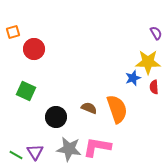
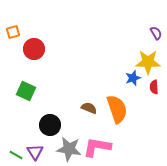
black circle: moved 6 px left, 8 px down
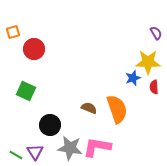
gray star: moved 1 px right, 1 px up
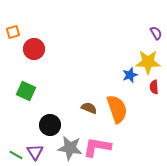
blue star: moved 3 px left, 3 px up
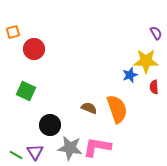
yellow star: moved 2 px left, 1 px up
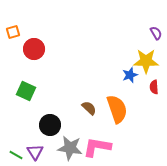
brown semicircle: rotated 21 degrees clockwise
